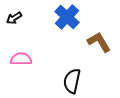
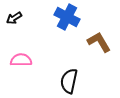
blue cross: rotated 15 degrees counterclockwise
pink semicircle: moved 1 px down
black semicircle: moved 3 px left
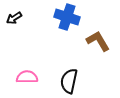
blue cross: rotated 10 degrees counterclockwise
brown L-shape: moved 1 px left, 1 px up
pink semicircle: moved 6 px right, 17 px down
